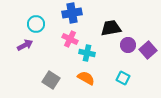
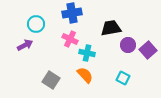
orange semicircle: moved 1 px left, 3 px up; rotated 18 degrees clockwise
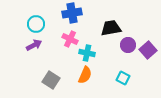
purple arrow: moved 9 px right
orange semicircle: rotated 66 degrees clockwise
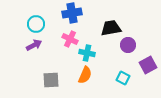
purple square: moved 15 px down; rotated 12 degrees clockwise
gray square: rotated 36 degrees counterclockwise
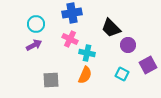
black trapezoid: rotated 125 degrees counterclockwise
cyan square: moved 1 px left, 4 px up
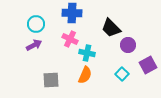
blue cross: rotated 12 degrees clockwise
cyan square: rotated 16 degrees clockwise
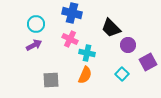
blue cross: rotated 12 degrees clockwise
purple square: moved 3 px up
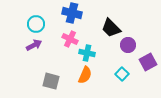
gray square: moved 1 px down; rotated 18 degrees clockwise
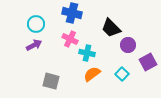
orange semicircle: moved 7 px right, 1 px up; rotated 150 degrees counterclockwise
